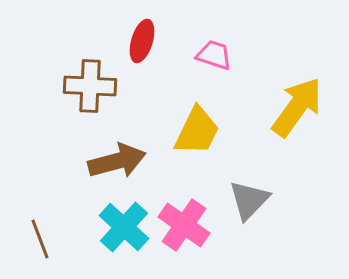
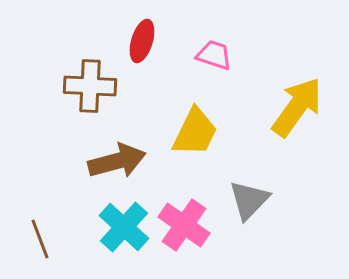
yellow trapezoid: moved 2 px left, 1 px down
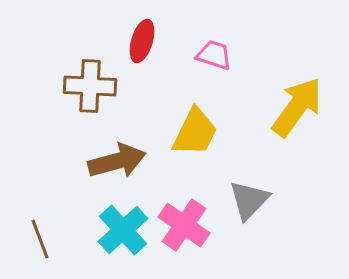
cyan cross: moved 1 px left, 3 px down; rotated 6 degrees clockwise
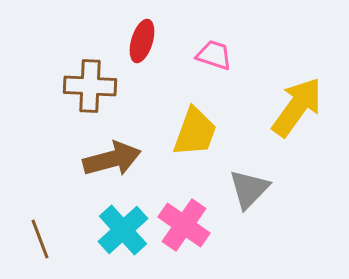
yellow trapezoid: rotated 6 degrees counterclockwise
brown arrow: moved 5 px left, 2 px up
gray triangle: moved 11 px up
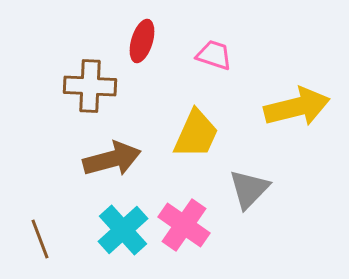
yellow arrow: rotated 40 degrees clockwise
yellow trapezoid: moved 1 px right, 2 px down; rotated 4 degrees clockwise
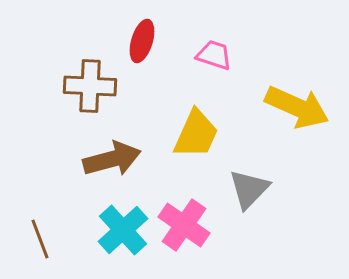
yellow arrow: rotated 38 degrees clockwise
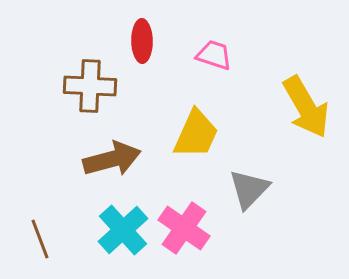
red ellipse: rotated 18 degrees counterclockwise
yellow arrow: moved 9 px right; rotated 36 degrees clockwise
pink cross: moved 3 px down
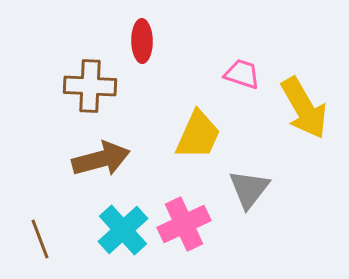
pink trapezoid: moved 28 px right, 19 px down
yellow arrow: moved 2 px left, 1 px down
yellow trapezoid: moved 2 px right, 1 px down
brown arrow: moved 11 px left
gray triangle: rotated 6 degrees counterclockwise
pink cross: moved 4 px up; rotated 30 degrees clockwise
